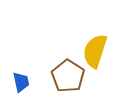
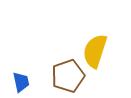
brown pentagon: rotated 20 degrees clockwise
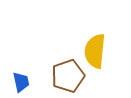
yellow semicircle: rotated 12 degrees counterclockwise
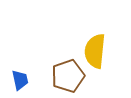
blue trapezoid: moved 1 px left, 2 px up
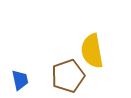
yellow semicircle: moved 3 px left; rotated 16 degrees counterclockwise
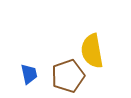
blue trapezoid: moved 9 px right, 6 px up
